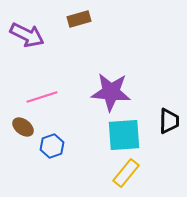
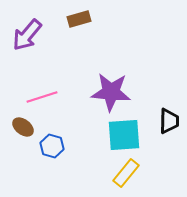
purple arrow: rotated 104 degrees clockwise
blue hexagon: rotated 25 degrees counterclockwise
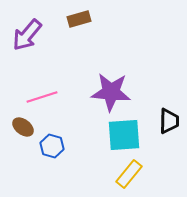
yellow rectangle: moved 3 px right, 1 px down
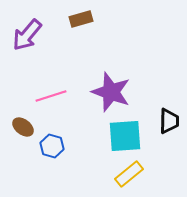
brown rectangle: moved 2 px right
purple star: rotated 15 degrees clockwise
pink line: moved 9 px right, 1 px up
cyan square: moved 1 px right, 1 px down
yellow rectangle: rotated 12 degrees clockwise
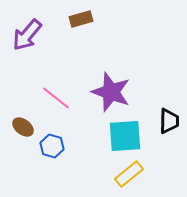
pink line: moved 5 px right, 2 px down; rotated 56 degrees clockwise
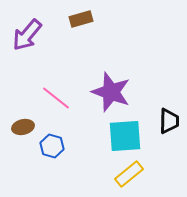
brown ellipse: rotated 50 degrees counterclockwise
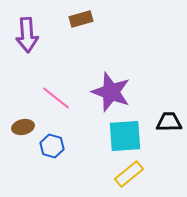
purple arrow: rotated 44 degrees counterclockwise
black trapezoid: moved 1 px down; rotated 92 degrees counterclockwise
